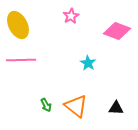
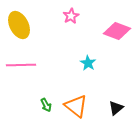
yellow ellipse: moved 1 px right
pink line: moved 5 px down
black triangle: rotated 42 degrees counterclockwise
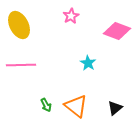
black triangle: moved 1 px left
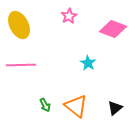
pink star: moved 2 px left
pink diamond: moved 4 px left, 2 px up
green arrow: moved 1 px left
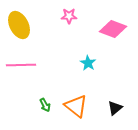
pink star: rotated 28 degrees clockwise
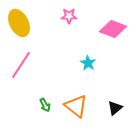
yellow ellipse: moved 2 px up
pink line: rotated 56 degrees counterclockwise
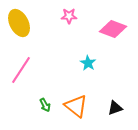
pink line: moved 5 px down
black triangle: rotated 21 degrees clockwise
